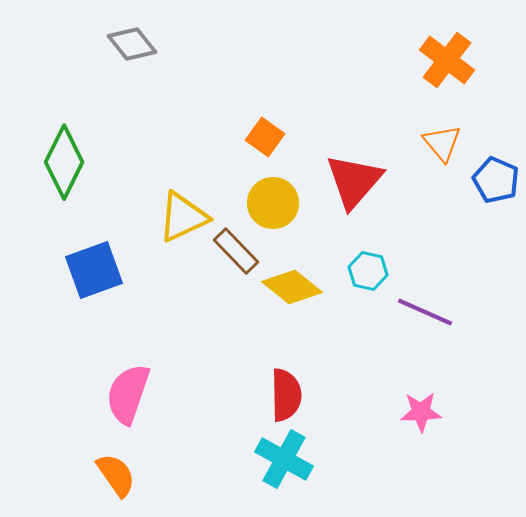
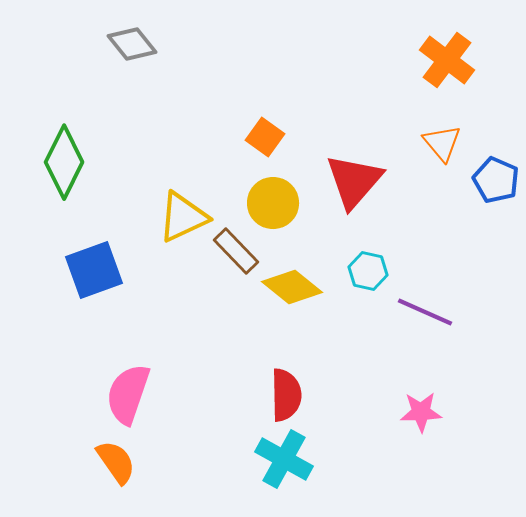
orange semicircle: moved 13 px up
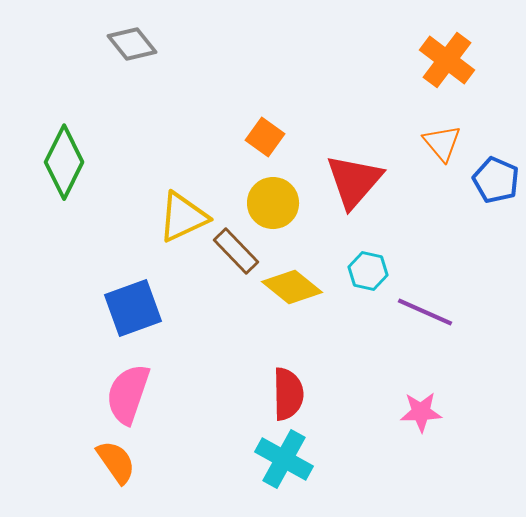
blue square: moved 39 px right, 38 px down
red semicircle: moved 2 px right, 1 px up
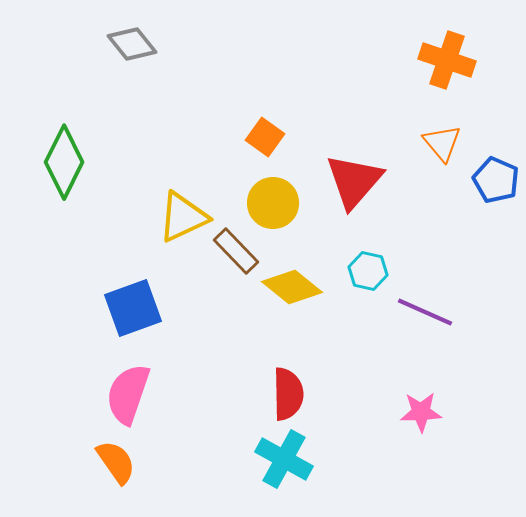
orange cross: rotated 18 degrees counterclockwise
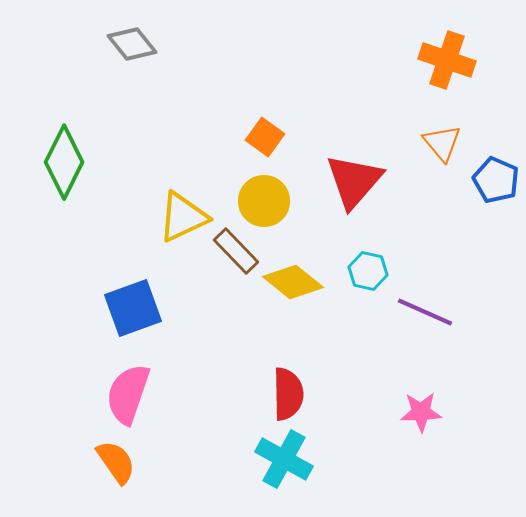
yellow circle: moved 9 px left, 2 px up
yellow diamond: moved 1 px right, 5 px up
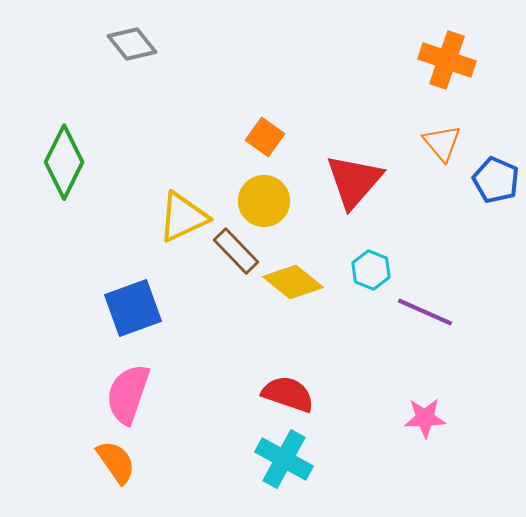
cyan hexagon: moved 3 px right, 1 px up; rotated 9 degrees clockwise
red semicircle: rotated 70 degrees counterclockwise
pink star: moved 4 px right, 6 px down
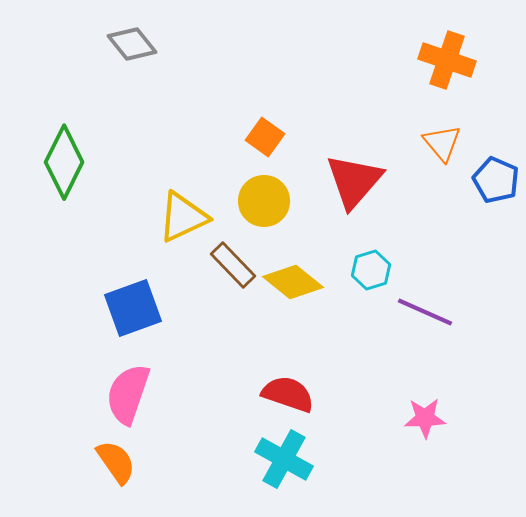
brown rectangle: moved 3 px left, 14 px down
cyan hexagon: rotated 21 degrees clockwise
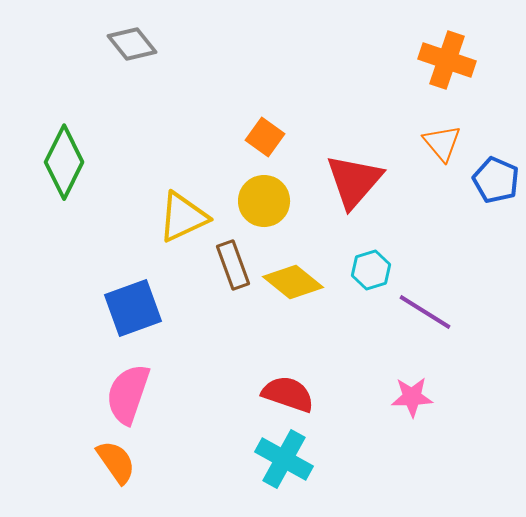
brown rectangle: rotated 24 degrees clockwise
purple line: rotated 8 degrees clockwise
pink star: moved 13 px left, 21 px up
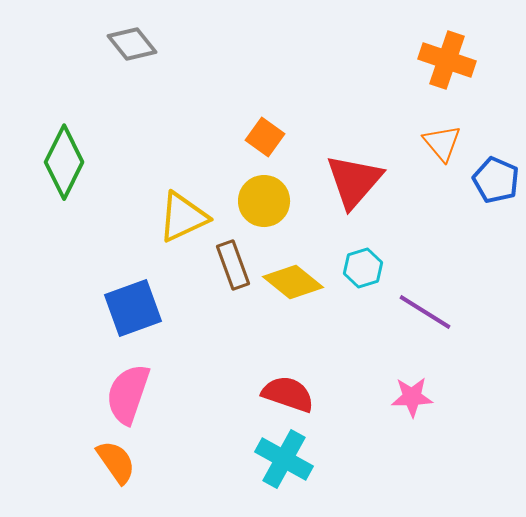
cyan hexagon: moved 8 px left, 2 px up
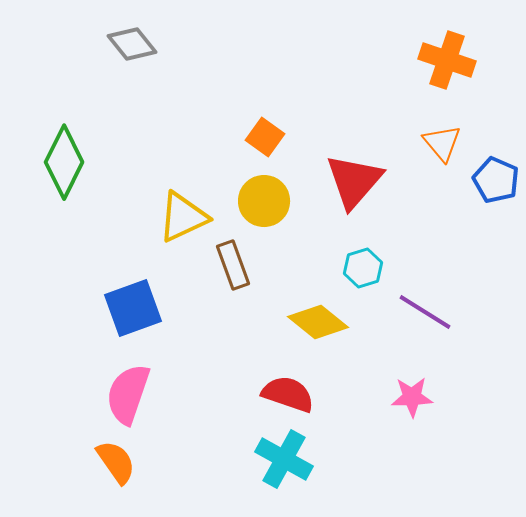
yellow diamond: moved 25 px right, 40 px down
